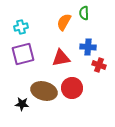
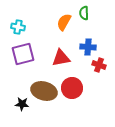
cyan cross: moved 3 px left; rotated 24 degrees clockwise
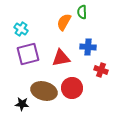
green semicircle: moved 2 px left, 1 px up
cyan cross: moved 3 px right, 2 px down; rotated 24 degrees clockwise
purple square: moved 5 px right
red cross: moved 2 px right, 5 px down
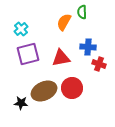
cyan cross: rotated 16 degrees clockwise
red cross: moved 2 px left, 6 px up
brown ellipse: rotated 40 degrees counterclockwise
black star: moved 1 px left, 1 px up
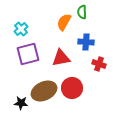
blue cross: moved 2 px left, 5 px up
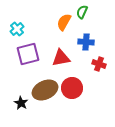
green semicircle: rotated 24 degrees clockwise
cyan cross: moved 4 px left
brown ellipse: moved 1 px right, 1 px up
black star: rotated 24 degrees clockwise
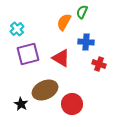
red triangle: rotated 42 degrees clockwise
red circle: moved 16 px down
black star: moved 1 px down
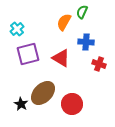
brown ellipse: moved 2 px left, 3 px down; rotated 20 degrees counterclockwise
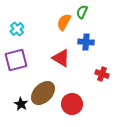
purple square: moved 12 px left, 6 px down
red cross: moved 3 px right, 10 px down
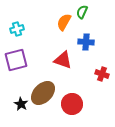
cyan cross: rotated 24 degrees clockwise
red triangle: moved 2 px right, 2 px down; rotated 12 degrees counterclockwise
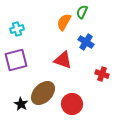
blue cross: rotated 28 degrees clockwise
